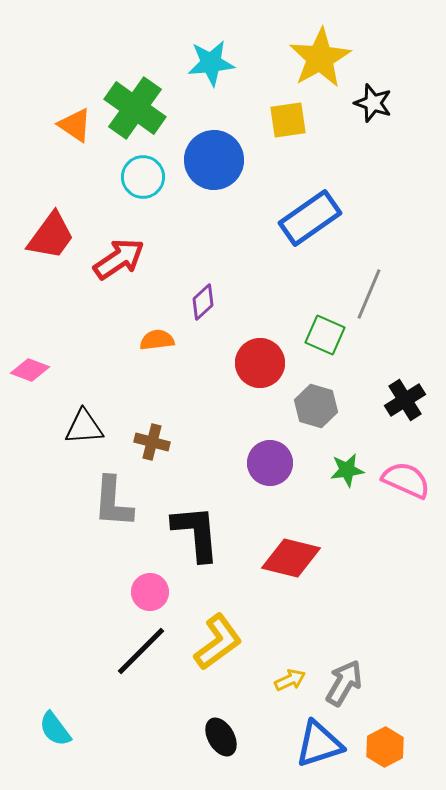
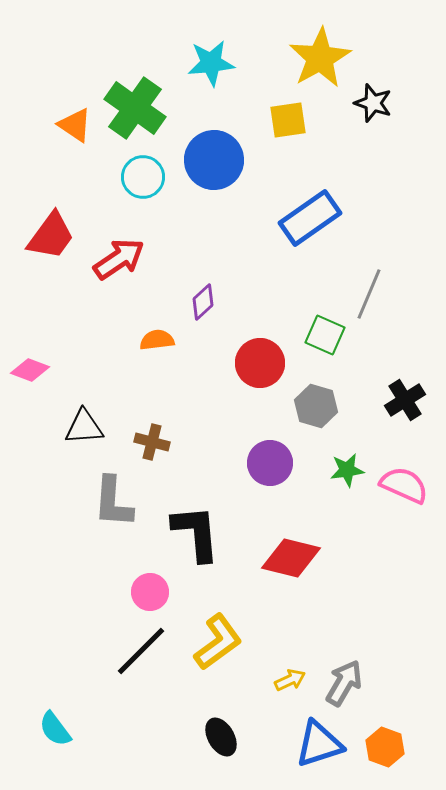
pink semicircle: moved 2 px left, 5 px down
orange hexagon: rotated 12 degrees counterclockwise
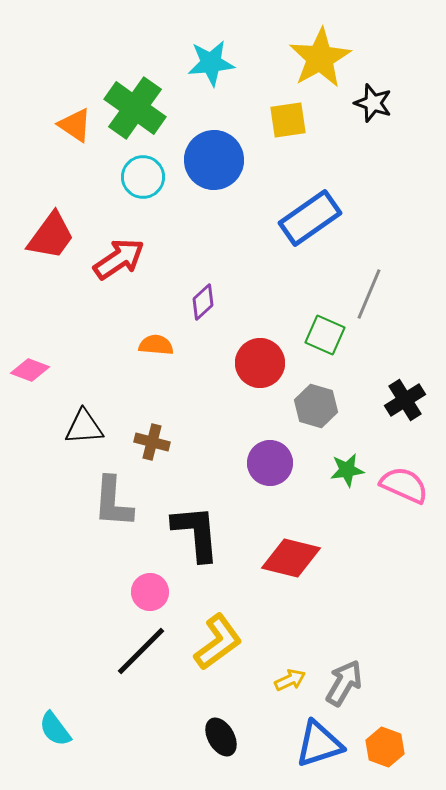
orange semicircle: moved 1 px left, 5 px down; rotated 12 degrees clockwise
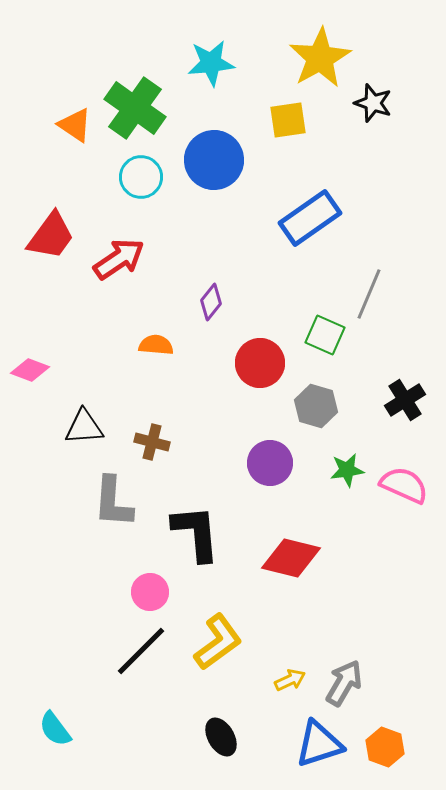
cyan circle: moved 2 px left
purple diamond: moved 8 px right; rotated 9 degrees counterclockwise
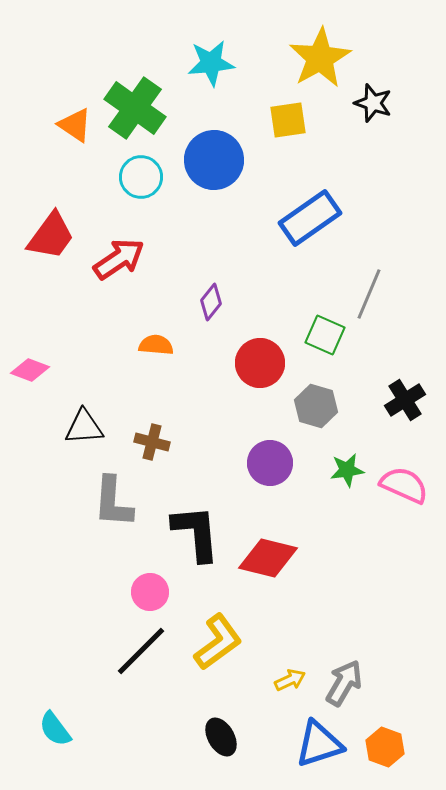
red diamond: moved 23 px left
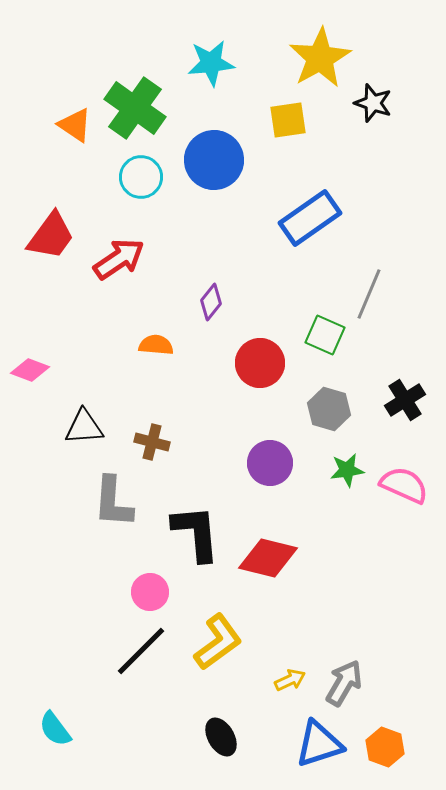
gray hexagon: moved 13 px right, 3 px down
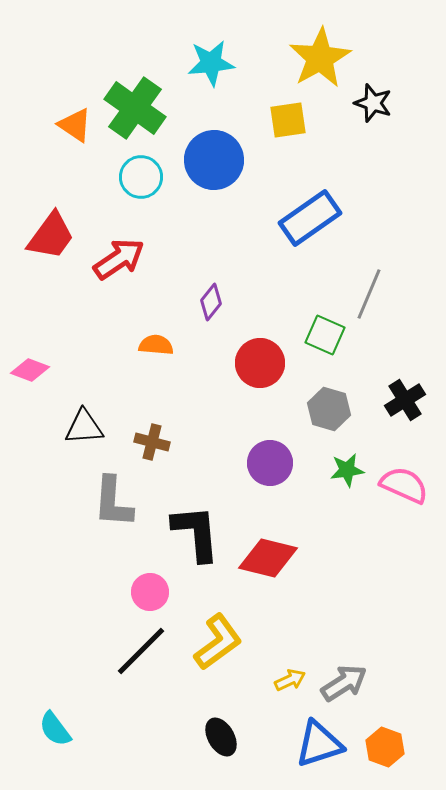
gray arrow: rotated 27 degrees clockwise
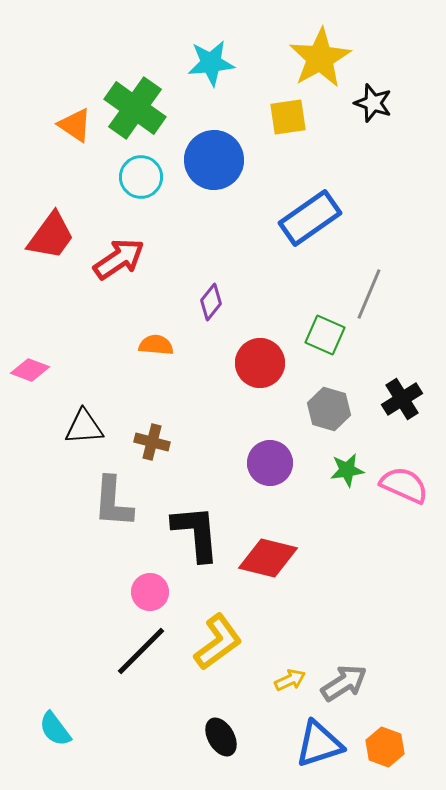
yellow square: moved 3 px up
black cross: moved 3 px left, 1 px up
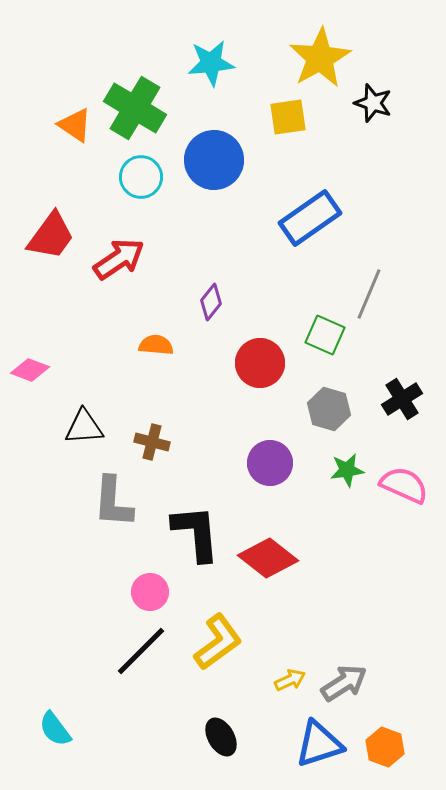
green cross: rotated 4 degrees counterclockwise
red diamond: rotated 24 degrees clockwise
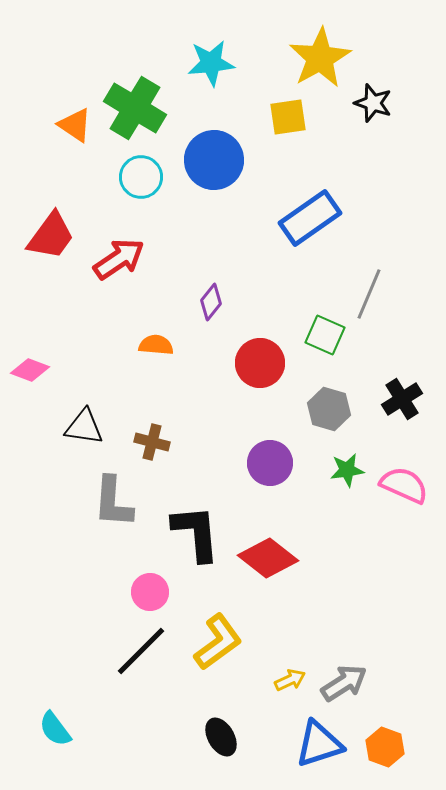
black triangle: rotated 12 degrees clockwise
